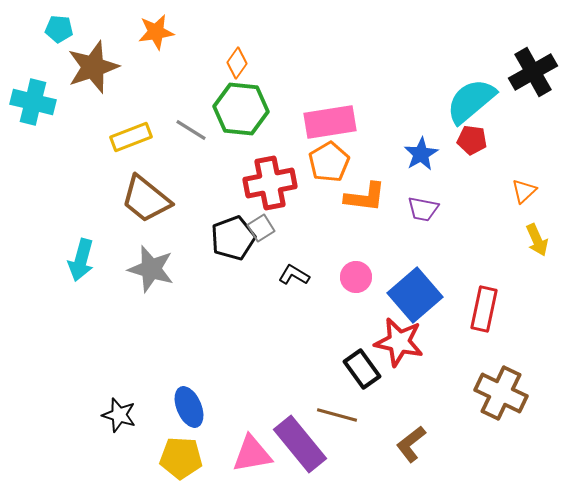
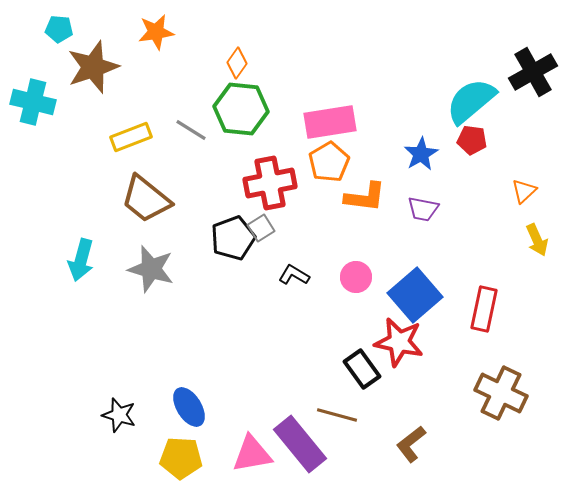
blue ellipse: rotated 9 degrees counterclockwise
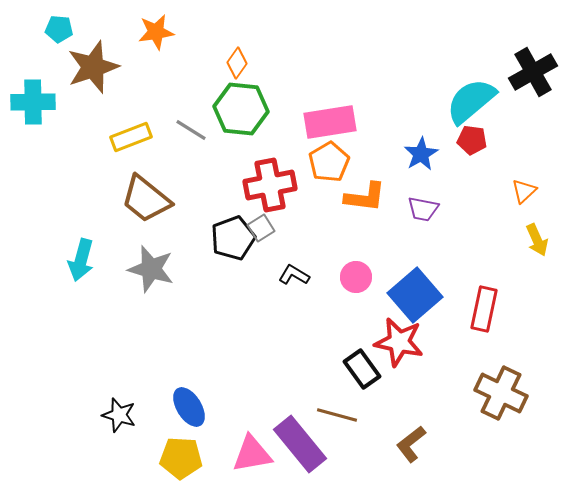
cyan cross: rotated 15 degrees counterclockwise
red cross: moved 2 px down
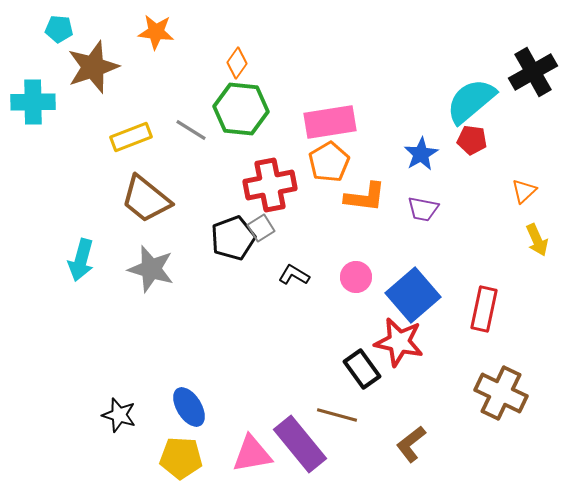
orange star: rotated 15 degrees clockwise
blue square: moved 2 px left
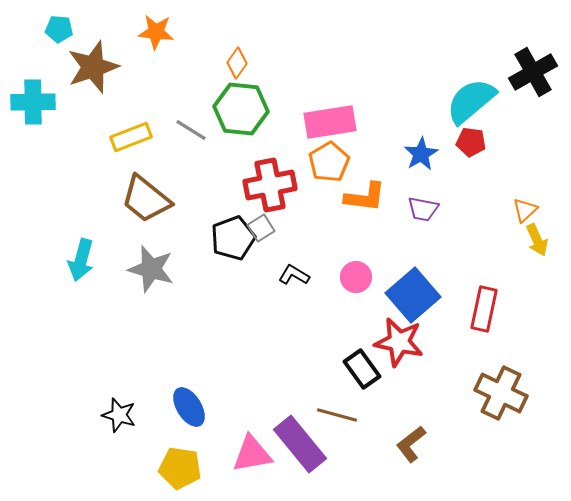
red pentagon: moved 1 px left, 2 px down
orange triangle: moved 1 px right, 19 px down
yellow pentagon: moved 1 px left, 10 px down; rotated 6 degrees clockwise
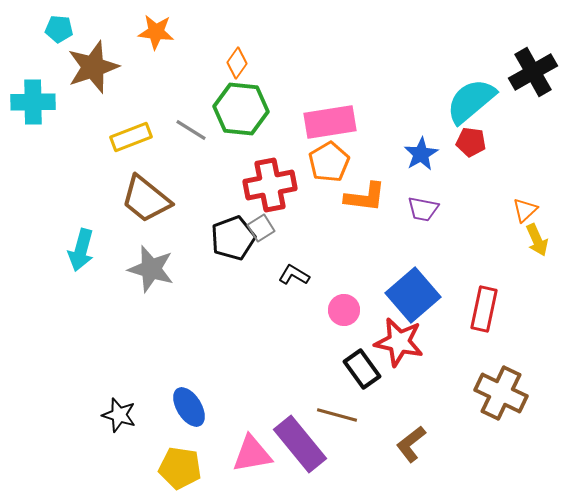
cyan arrow: moved 10 px up
pink circle: moved 12 px left, 33 px down
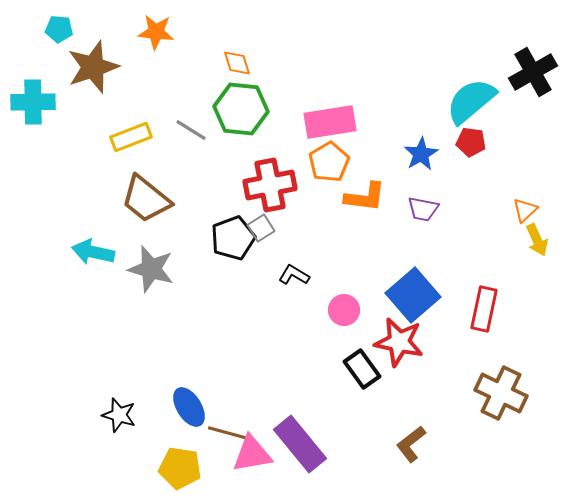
orange diamond: rotated 52 degrees counterclockwise
cyan arrow: moved 12 px right, 2 px down; rotated 87 degrees clockwise
brown line: moved 109 px left, 18 px down
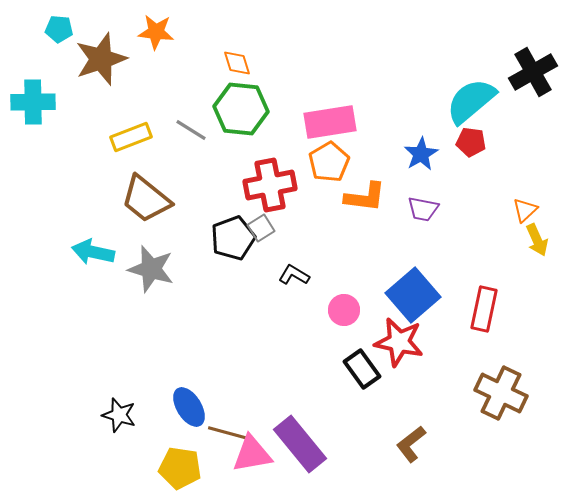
brown star: moved 8 px right, 8 px up
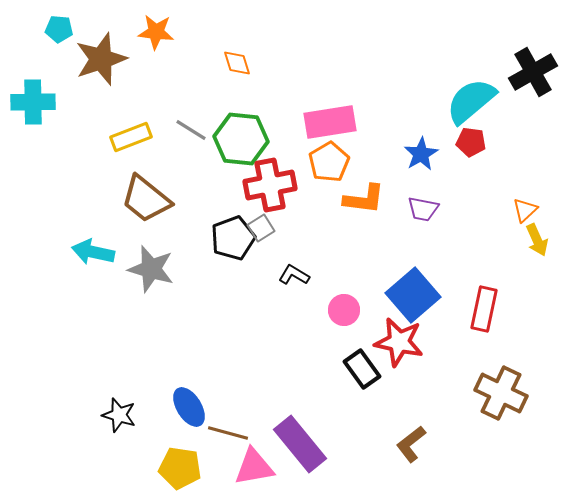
green hexagon: moved 30 px down
orange L-shape: moved 1 px left, 2 px down
pink triangle: moved 2 px right, 13 px down
